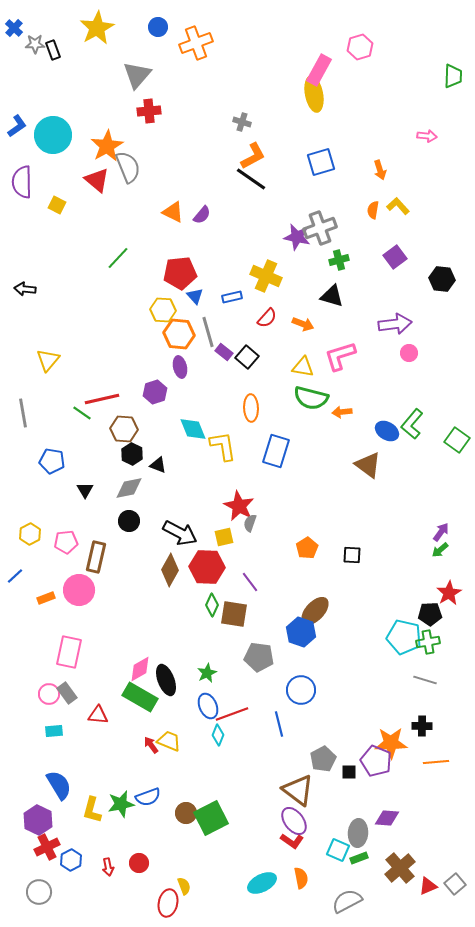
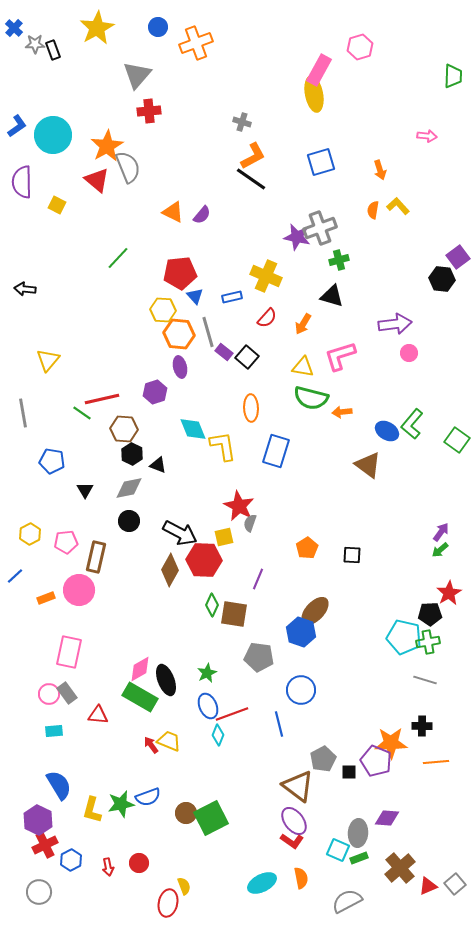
purple square at (395, 257): moved 63 px right
orange arrow at (303, 324): rotated 100 degrees clockwise
red hexagon at (207, 567): moved 3 px left, 7 px up
purple line at (250, 582): moved 8 px right, 3 px up; rotated 60 degrees clockwise
brown triangle at (298, 790): moved 4 px up
red cross at (47, 847): moved 2 px left, 2 px up
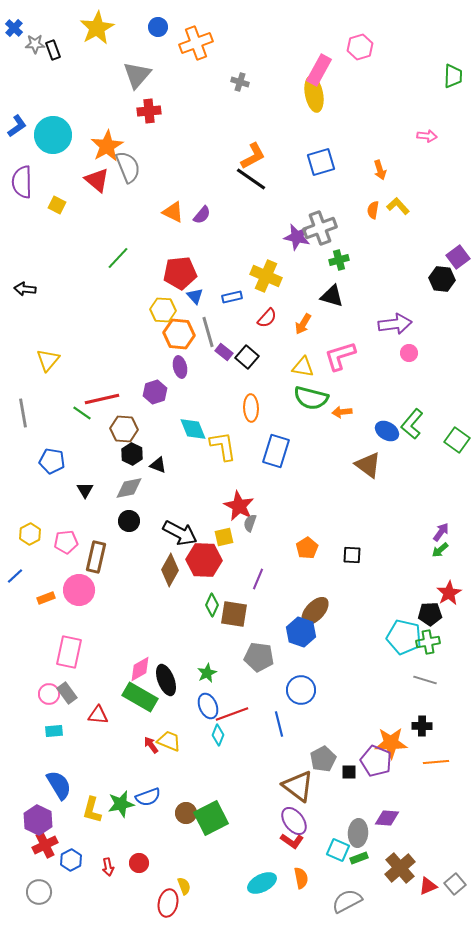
gray cross at (242, 122): moved 2 px left, 40 px up
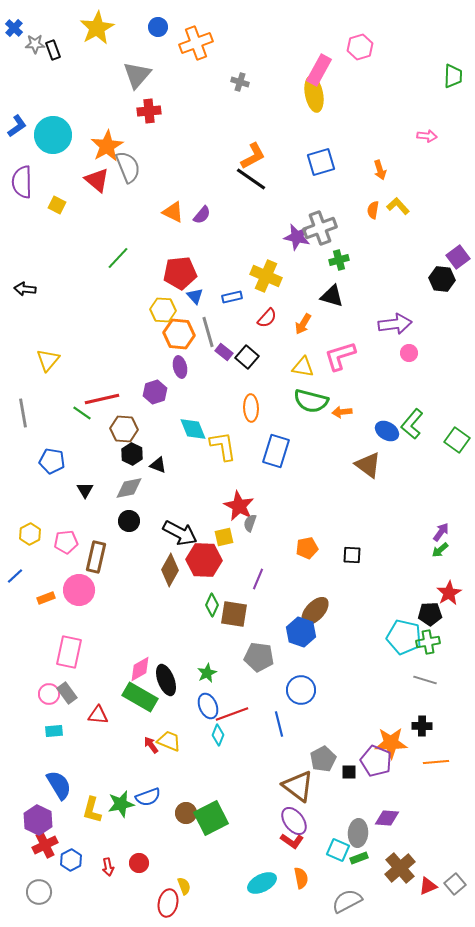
green semicircle at (311, 398): moved 3 px down
orange pentagon at (307, 548): rotated 20 degrees clockwise
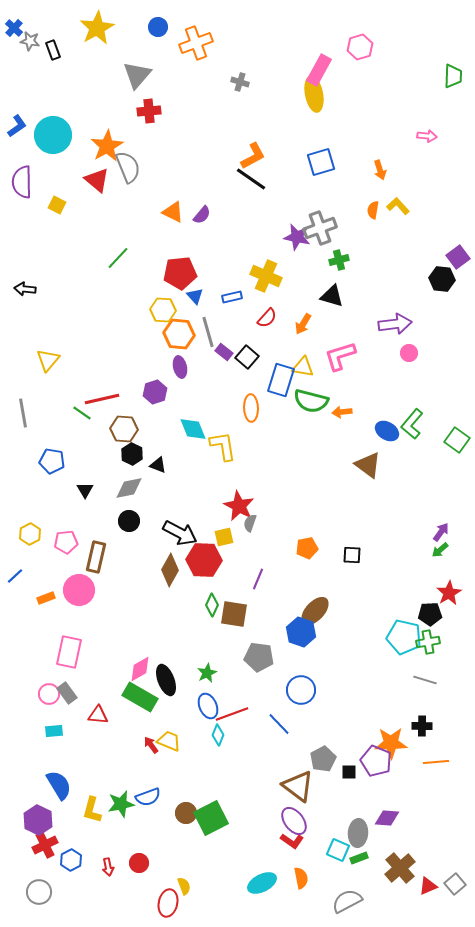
gray star at (35, 44): moved 5 px left, 3 px up; rotated 12 degrees clockwise
blue rectangle at (276, 451): moved 5 px right, 71 px up
blue line at (279, 724): rotated 30 degrees counterclockwise
